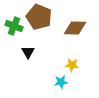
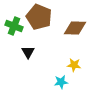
yellow star: moved 2 px right
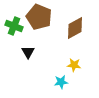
brown diamond: rotated 30 degrees counterclockwise
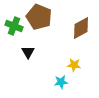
brown diamond: moved 6 px right
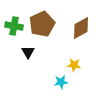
brown pentagon: moved 3 px right, 7 px down; rotated 25 degrees clockwise
green cross: rotated 12 degrees counterclockwise
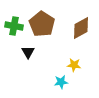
brown pentagon: rotated 15 degrees counterclockwise
